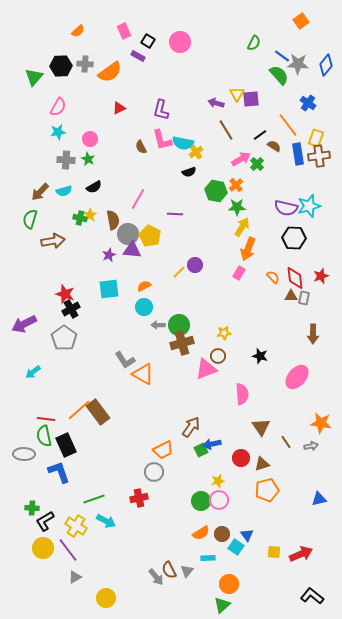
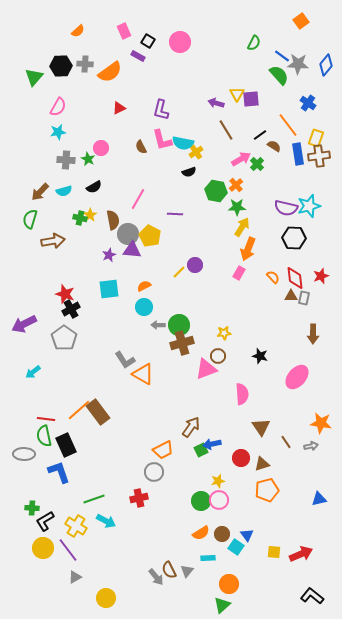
pink circle at (90, 139): moved 11 px right, 9 px down
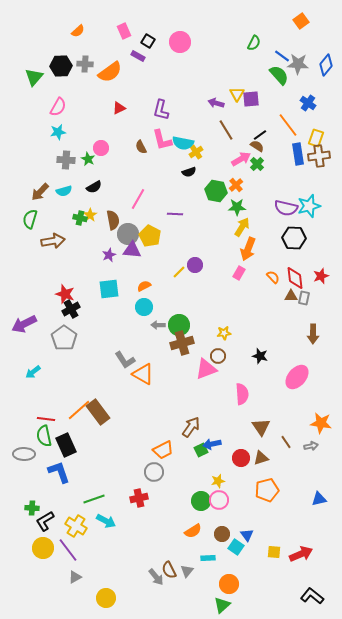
brown semicircle at (274, 146): moved 17 px left
brown triangle at (262, 464): moved 1 px left, 6 px up
orange semicircle at (201, 533): moved 8 px left, 2 px up
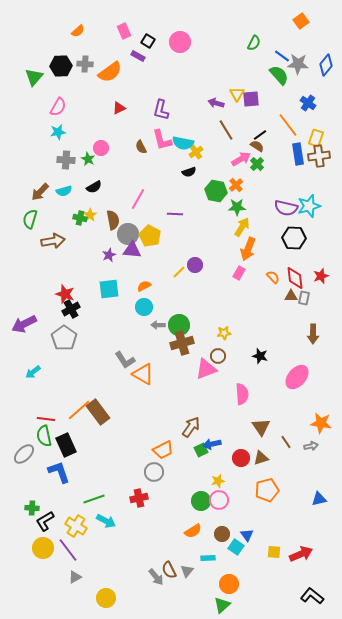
gray ellipse at (24, 454): rotated 45 degrees counterclockwise
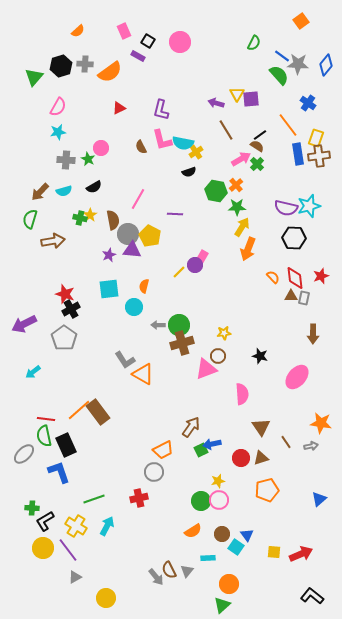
black hexagon at (61, 66): rotated 15 degrees counterclockwise
pink rectangle at (239, 273): moved 37 px left, 16 px up
orange semicircle at (144, 286): rotated 48 degrees counterclockwise
cyan circle at (144, 307): moved 10 px left
blue triangle at (319, 499): rotated 28 degrees counterclockwise
cyan arrow at (106, 521): moved 1 px right, 5 px down; rotated 90 degrees counterclockwise
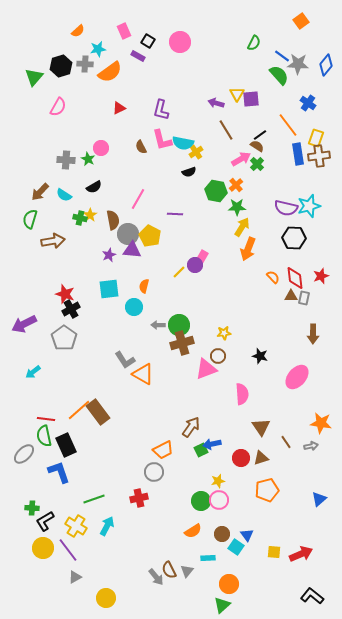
cyan star at (58, 132): moved 40 px right, 83 px up
cyan semicircle at (64, 191): moved 4 px down; rotated 49 degrees clockwise
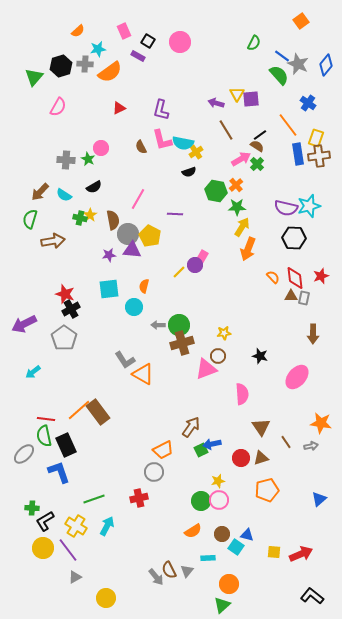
gray star at (298, 64): rotated 20 degrees clockwise
purple star at (109, 255): rotated 16 degrees clockwise
blue triangle at (247, 535): rotated 40 degrees counterclockwise
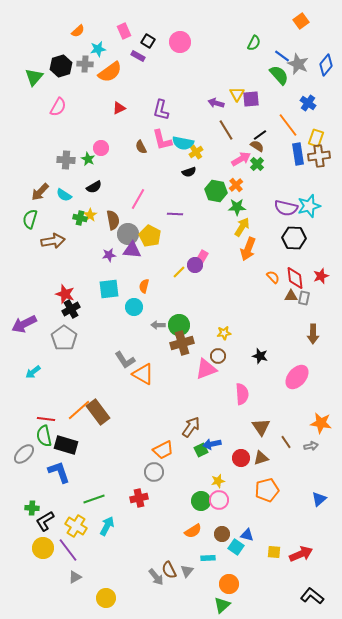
black rectangle at (66, 445): rotated 50 degrees counterclockwise
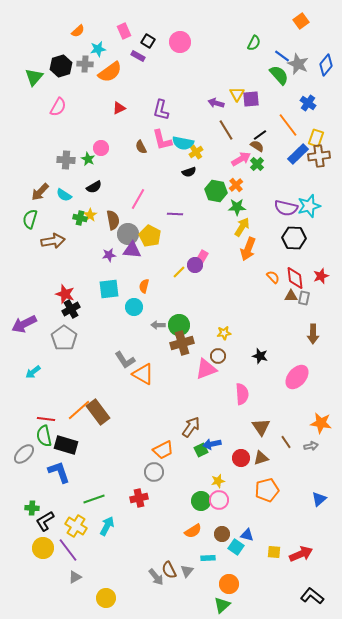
blue rectangle at (298, 154): rotated 55 degrees clockwise
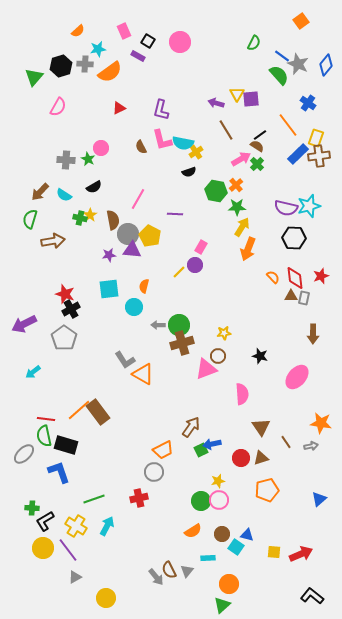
pink rectangle at (202, 257): moved 1 px left, 10 px up
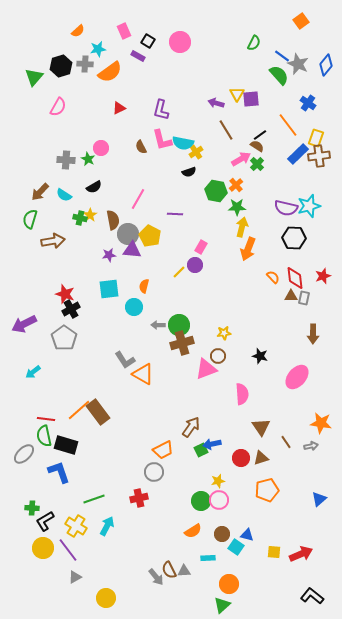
yellow arrow at (242, 227): rotated 18 degrees counterclockwise
red star at (321, 276): moved 2 px right
gray triangle at (187, 571): moved 3 px left; rotated 48 degrees clockwise
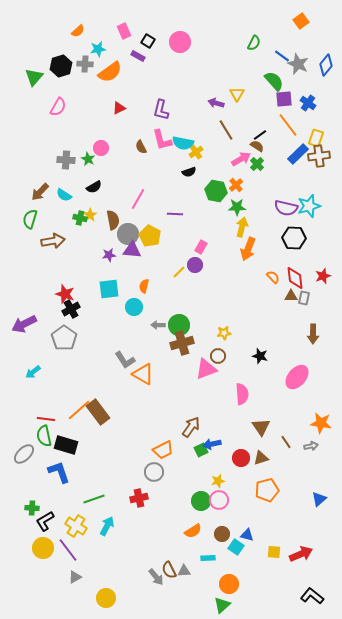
green semicircle at (279, 75): moved 5 px left, 6 px down
purple square at (251, 99): moved 33 px right
